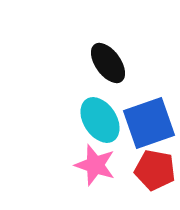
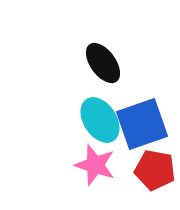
black ellipse: moved 5 px left
blue square: moved 7 px left, 1 px down
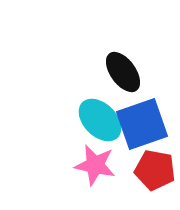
black ellipse: moved 20 px right, 9 px down
cyan ellipse: rotated 12 degrees counterclockwise
pink star: rotated 6 degrees counterclockwise
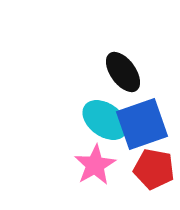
cyan ellipse: moved 5 px right; rotated 9 degrees counterclockwise
pink star: rotated 30 degrees clockwise
red pentagon: moved 1 px left, 1 px up
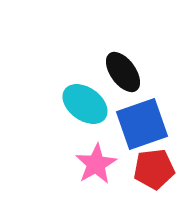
cyan ellipse: moved 20 px left, 16 px up
pink star: moved 1 px right, 1 px up
red pentagon: rotated 18 degrees counterclockwise
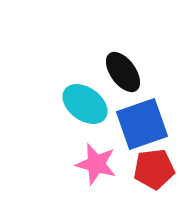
pink star: rotated 27 degrees counterclockwise
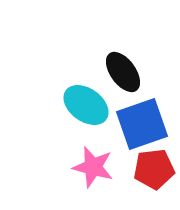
cyan ellipse: moved 1 px right, 1 px down
pink star: moved 3 px left, 3 px down
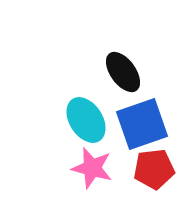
cyan ellipse: moved 15 px down; rotated 21 degrees clockwise
pink star: moved 1 px left, 1 px down
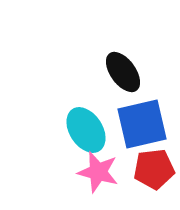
cyan ellipse: moved 10 px down
blue square: rotated 6 degrees clockwise
pink star: moved 6 px right, 4 px down
